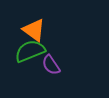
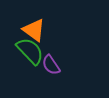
green semicircle: rotated 68 degrees clockwise
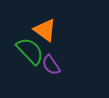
orange triangle: moved 11 px right
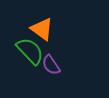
orange triangle: moved 3 px left, 1 px up
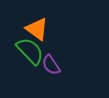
orange triangle: moved 5 px left
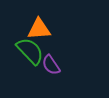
orange triangle: moved 2 px right; rotated 40 degrees counterclockwise
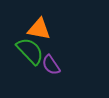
orange triangle: rotated 15 degrees clockwise
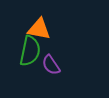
green semicircle: rotated 56 degrees clockwise
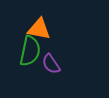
purple semicircle: moved 1 px up
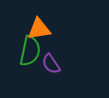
orange triangle: rotated 20 degrees counterclockwise
